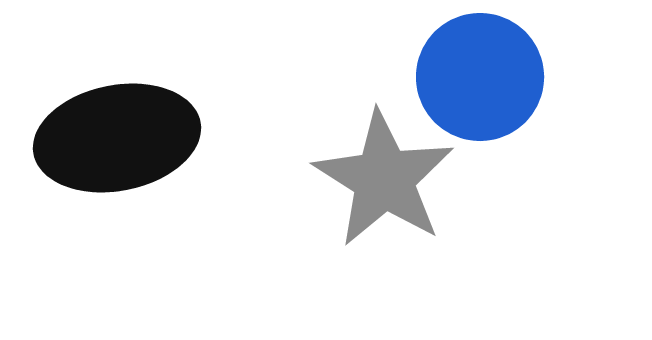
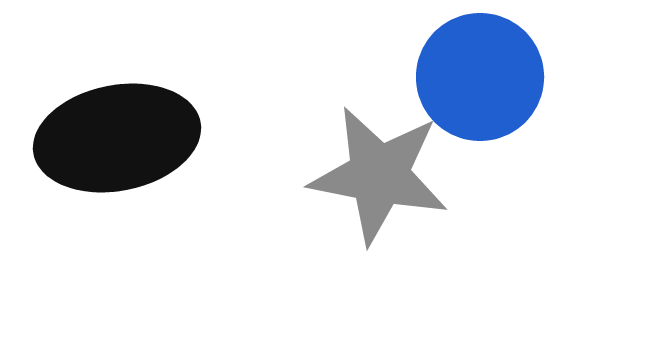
gray star: moved 5 px left, 4 px up; rotated 21 degrees counterclockwise
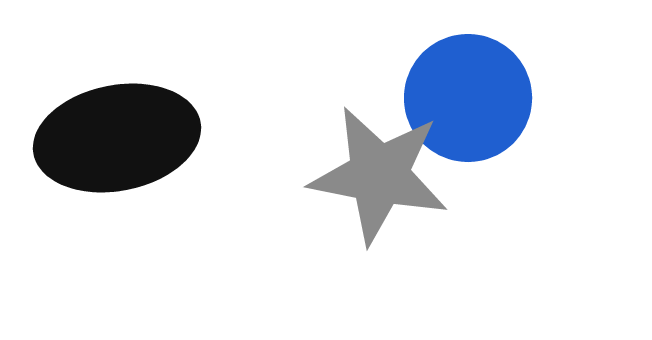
blue circle: moved 12 px left, 21 px down
